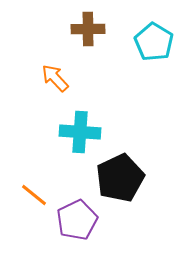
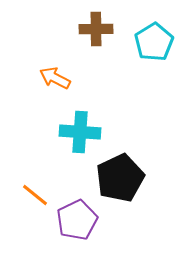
brown cross: moved 8 px right
cyan pentagon: rotated 9 degrees clockwise
orange arrow: rotated 20 degrees counterclockwise
orange line: moved 1 px right
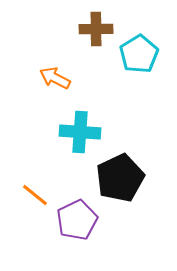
cyan pentagon: moved 15 px left, 12 px down
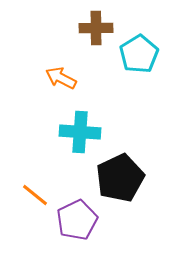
brown cross: moved 1 px up
orange arrow: moved 6 px right
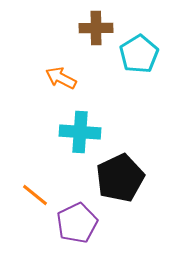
purple pentagon: moved 3 px down
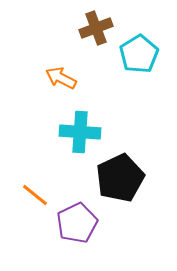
brown cross: rotated 20 degrees counterclockwise
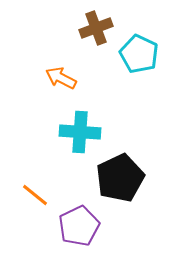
cyan pentagon: rotated 15 degrees counterclockwise
purple pentagon: moved 2 px right, 3 px down
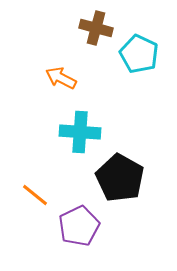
brown cross: rotated 36 degrees clockwise
black pentagon: rotated 18 degrees counterclockwise
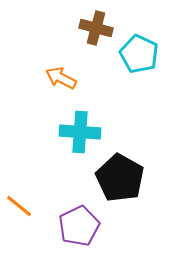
orange line: moved 16 px left, 11 px down
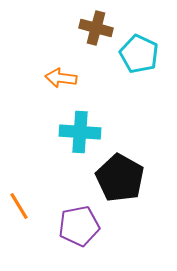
orange arrow: rotated 20 degrees counterclockwise
orange line: rotated 20 degrees clockwise
purple pentagon: rotated 15 degrees clockwise
